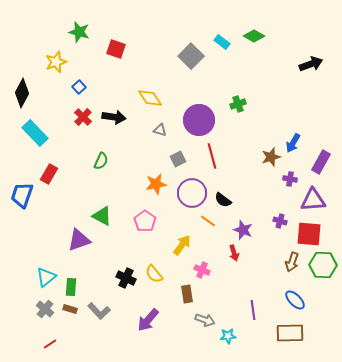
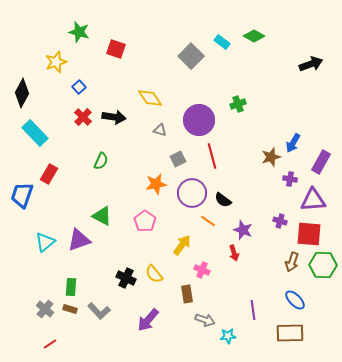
cyan triangle at (46, 277): moved 1 px left, 35 px up
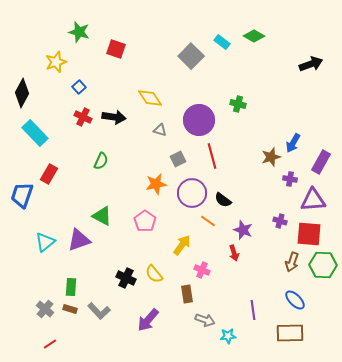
green cross at (238, 104): rotated 35 degrees clockwise
red cross at (83, 117): rotated 18 degrees counterclockwise
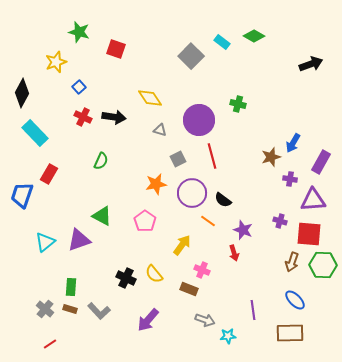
brown rectangle at (187, 294): moved 2 px right, 5 px up; rotated 60 degrees counterclockwise
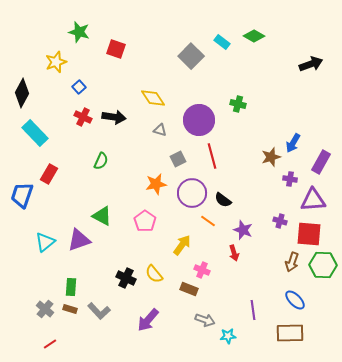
yellow diamond at (150, 98): moved 3 px right
